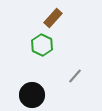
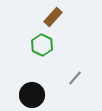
brown rectangle: moved 1 px up
gray line: moved 2 px down
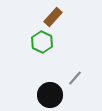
green hexagon: moved 3 px up
black circle: moved 18 px right
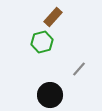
green hexagon: rotated 20 degrees clockwise
gray line: moved 4 px right, 9 px up
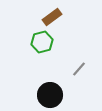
brown rectangle: moved 1 px left; rotated 12 degrees clockwise
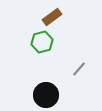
black circle: moved 4 px left
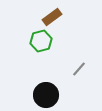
green hexagon: moved 1 px left, 1 px up
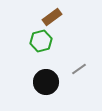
gray line: rotated 14 degrees clockwise
black circle: moved 13 px up
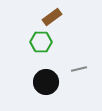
green hexagon: moved 1 px down; rotated 15 degrees clockwise
gray line: rotated 21 degrees clockwise
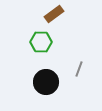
brown rectangle: moved 2 px right, 3 px up
gray line: rotated 56 degrees counterclockwise
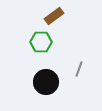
brown rectangle: moved 2 px down
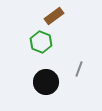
green hexagon: rotated 20 degrees clockwise
